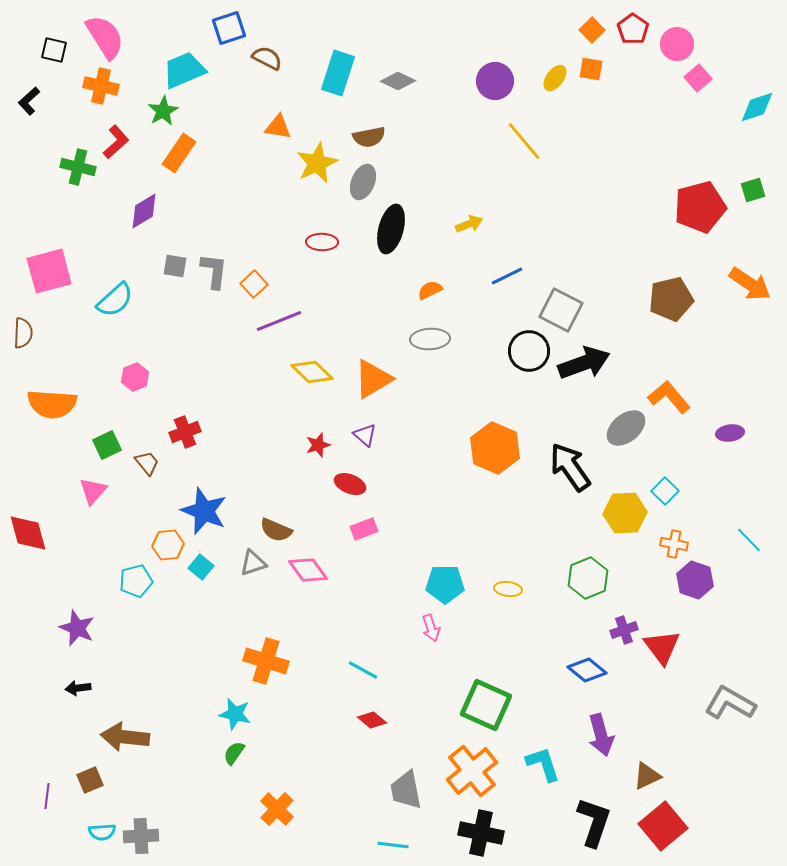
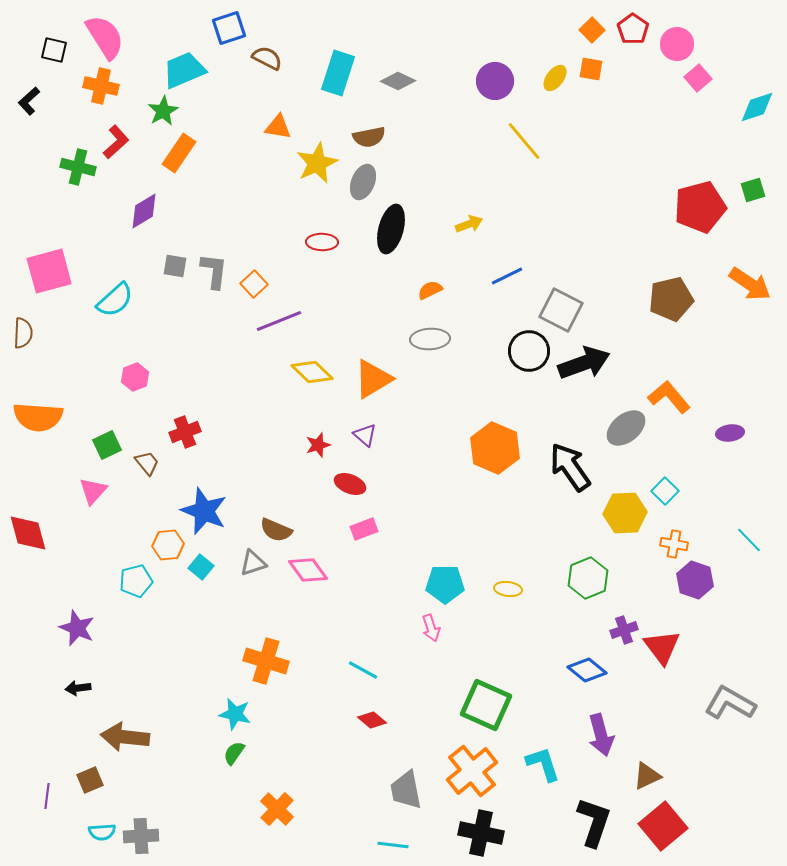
orange semicircle at (52, 404): moved 14 px left, 13 px down
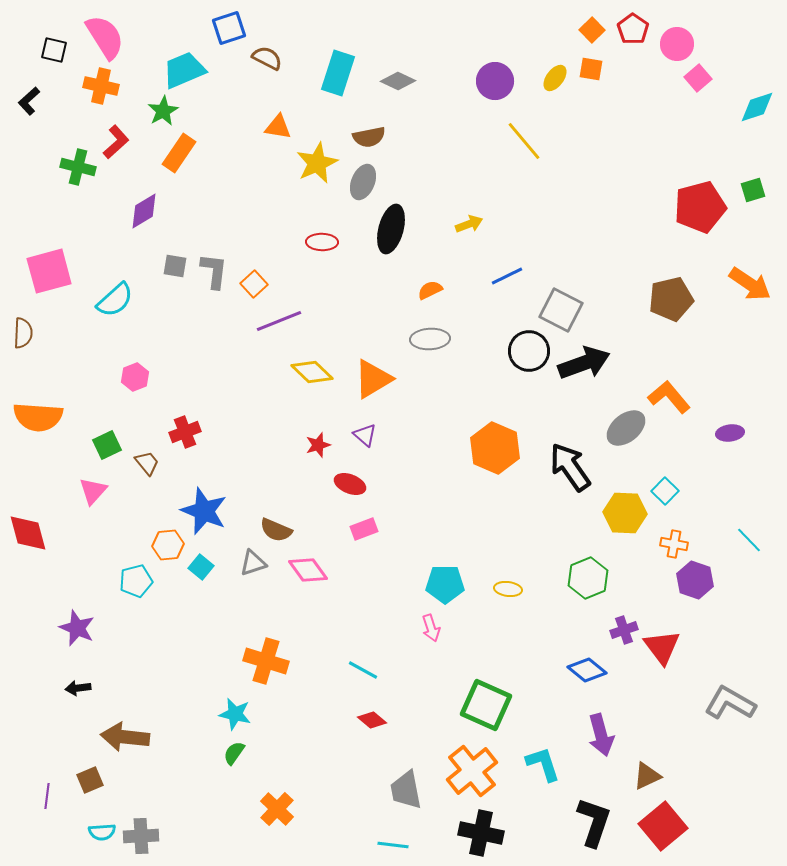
yellow hexagon at (625, 513): rotated 6 degrees clockwise
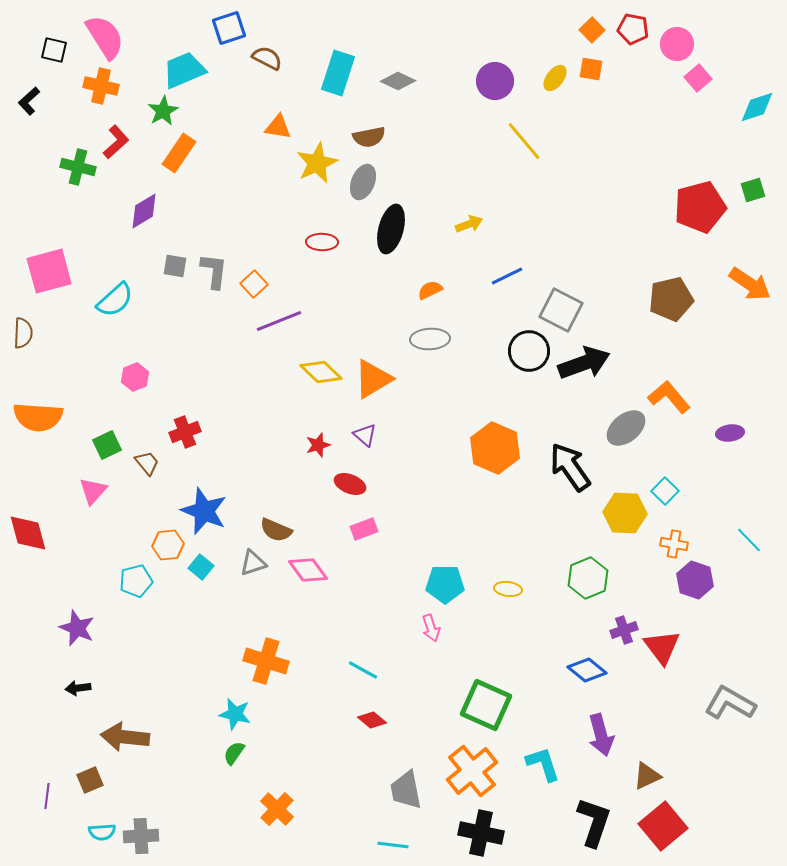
red pentagon at (633, 29): rotated 24 degrees counterclockwise
yellow diamond at (312, 372): moved 9 px right
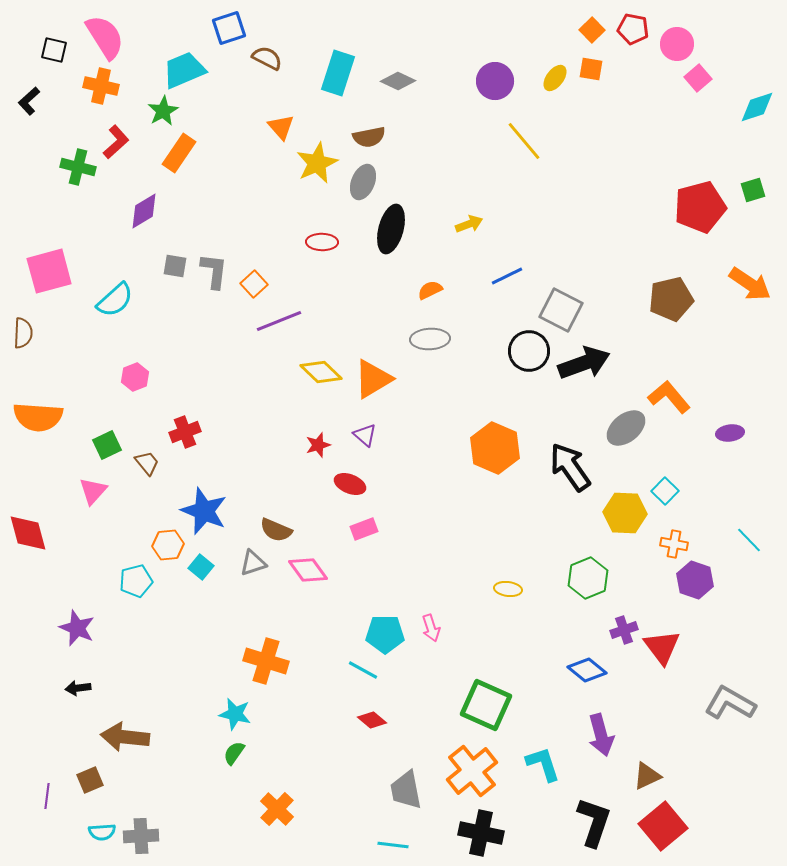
orange triangle at (278, 127): moved 3 px right; rotated 40 degrees clockwise
cyan pentagon at (445, 584): moved 60 px left, 50 px down
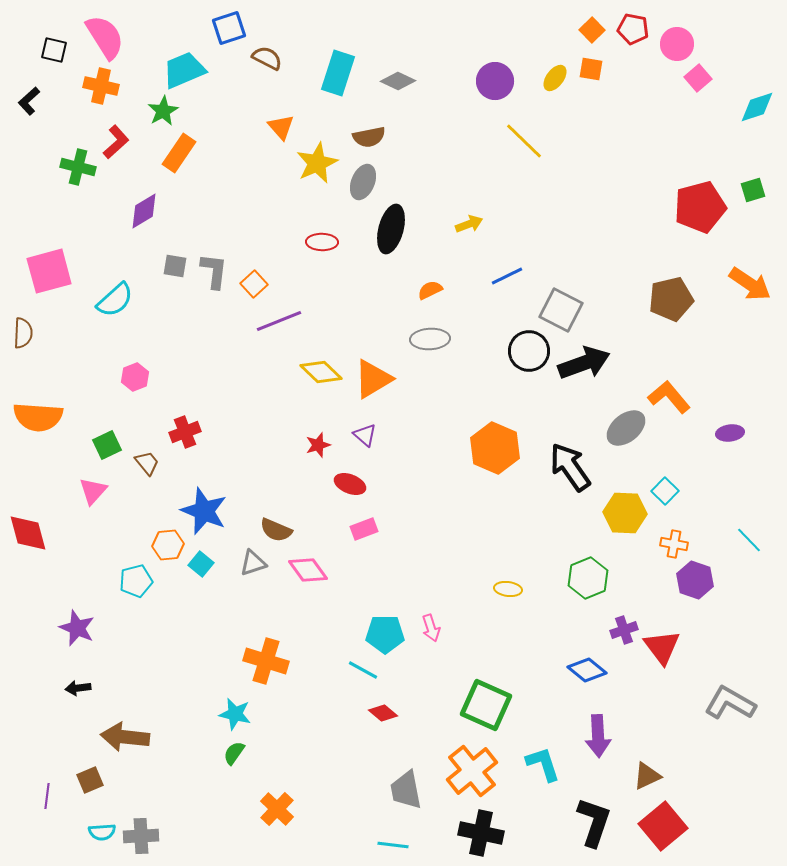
yellow line at (524, 141): rotated 6 degrees counterclockwise
cyan square at (201, 567): moved 3 px up
red diamond at (372, 720): moved 11 px right, 7 px up
purple arrow at (601, 735): moved 3 px left, 1 px down; rotated 12 degrees clockwise
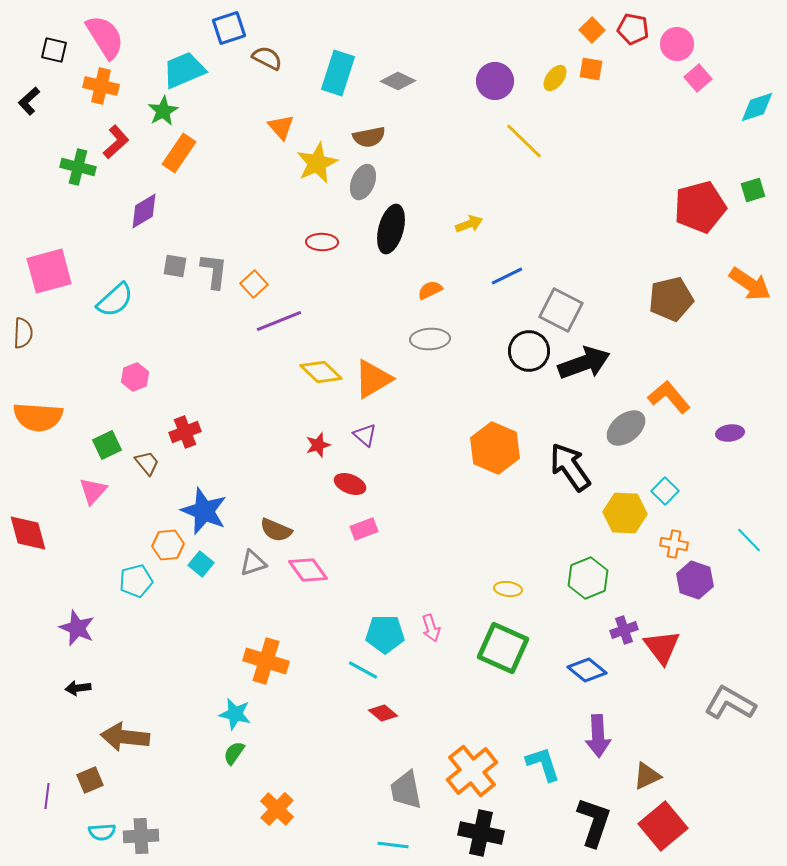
green square at (486, 705): moved 17 px right, 57 px up
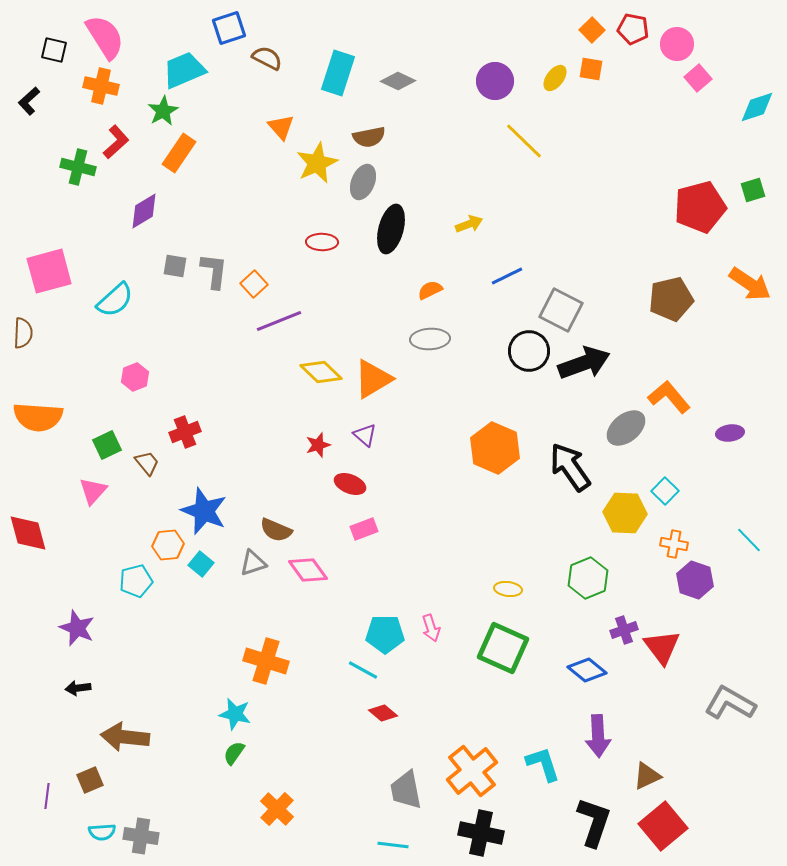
gray cross at (141, 836): rotated 12 degrees clockwise
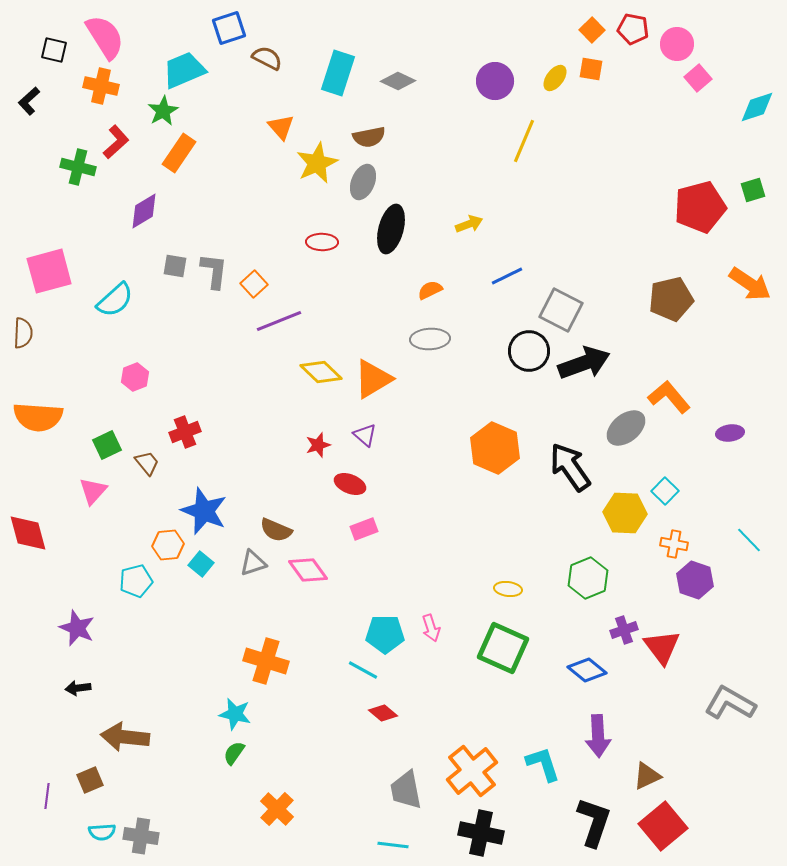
yellow line at (524, 141): rotated 69 degrees clockwise
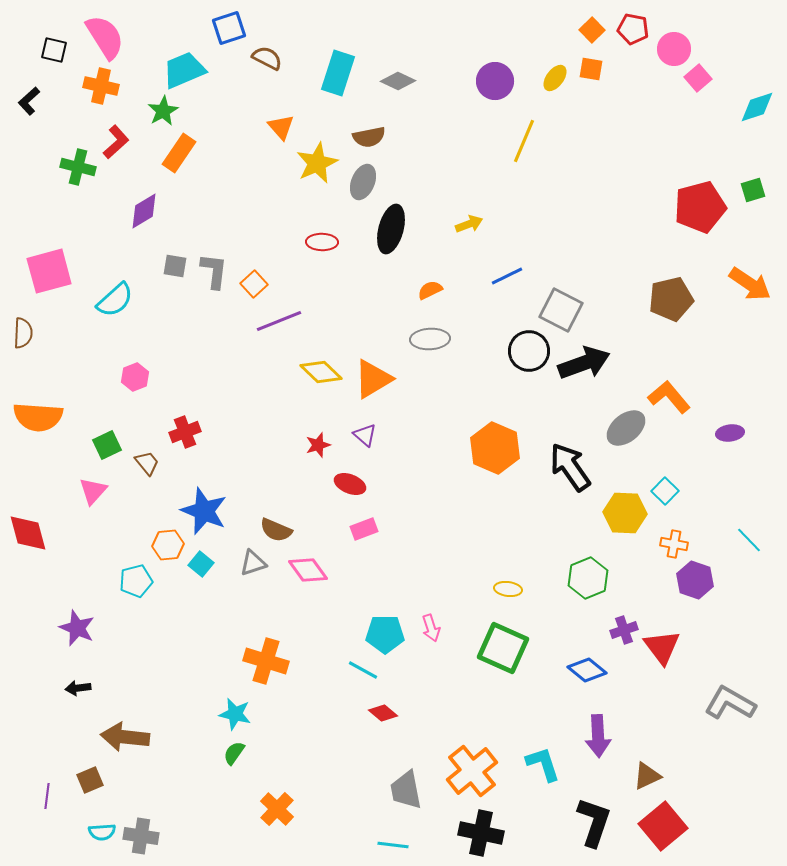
pink circle at (677, 44): moved 3 px left, 5 px down
